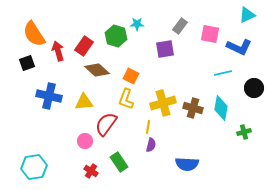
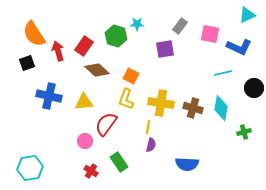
yellow cross: moved 2 px left; rotated 25 degrees clockwise
cyan hexagon: moved 4 px left, 1 px down
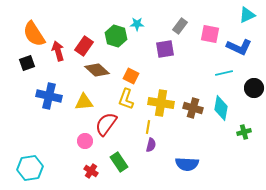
cyan line: moved 1 px right
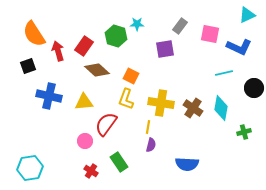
black square: moved 1 px right, 3 px down
brown cross: rotated 18 degrees clockwise
